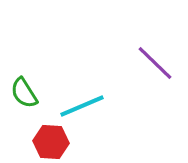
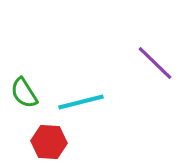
cyan line: moved 1 px left, 4 px up; rotated 9 degrees clockwise
red hexagon: moved 2 px left
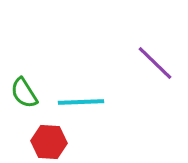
cyan line: rotated 12 degrees clockwise
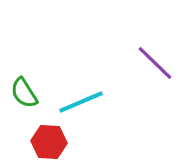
cyan line: rotated 21 degrees counterclockwise
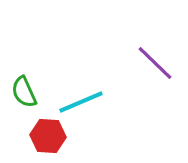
green semicircle: moved 1 px up; rotated 8 degrees clockwise
red hexagon: moved 1 px left, 6 px up
